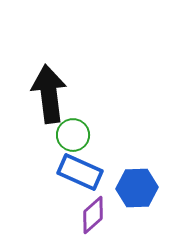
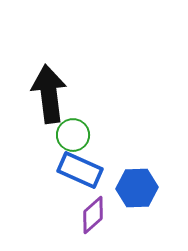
blue rectangle: moved 2 px up
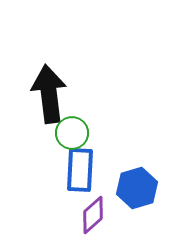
green circle: moved 1 px left, 2 px up
blue rectangle: rotated 69 degrees clockwise
blue hexagon: rotated 15 degrees counterclockwise
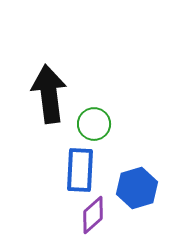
green circle: moved 22 px right, 9 px up
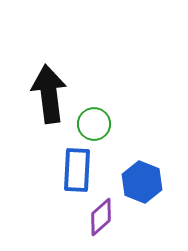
blue rectangle: moved 3 px left
blue hexagon: moved 5 px right, 6 px up; rotated 21 degrees counterclockwise
purple diamond: moved 8 px right, 2 px down
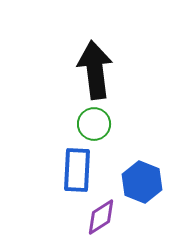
black arrow: moved 46 px right, 24 px up
purple diamond: rotated 9 degrees clockwise
